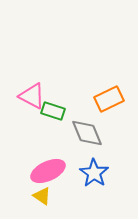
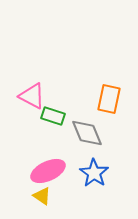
orange rectangle: rotated 52 degrees counterclockwise
green rectangle: moved 5 px down
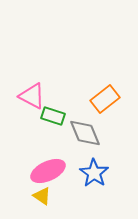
orange rectangle: moved 4 px left; rotated 40 degrees clockwise
gray diamond: moved 2 px left
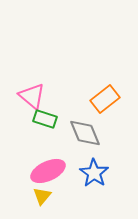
pink triangle: rotated 12 degrees clockwise
green rectangle: moved 8 px left, 3 px down
yellow triangle: rotated 36 degrees clockwise
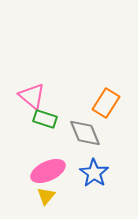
orange rectangle: moved 1 px right, 4 px down; rotated 20 degrees counterclockwise
yellow triangle: moved 4 px right
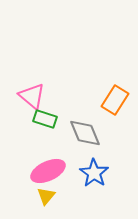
orange rectangle: moved 9 px right, 3 px up
